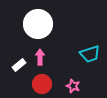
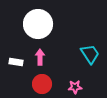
cyan trapezoid: rotated 105 degrees counterclockwise
white rectangle: moved 3 px left, 3 px up; rotated 48 degrees clockwise
pink star: moved 2 px right, 1 px down; rotated 24 degrees counterclockwise
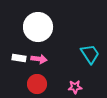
white circle: moved 3 px down
pink arrow: moved 1 px left, 2 px down; rotated 98 degrees clockwise
white rectangle: moved 3 px right, 4 px up
red circle: moved 5 px left
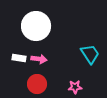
white circle: moved 2 px left, 1 px up
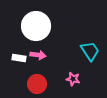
cyan trapezoid: moved 3 px up
pink arrow: moved 1 px left, 4 px up
pink star: moved 2 px left, 8 px up; rotated 16 degrees clockwise
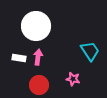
pink arrow: moved 2 px down; rotated 91 degrees counterclockwise
red circle: moved 2 px right, 1 px down
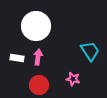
white rectangle: moved 2 px left
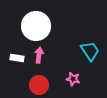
pink arrow: moved 1 px right, 2 px up
